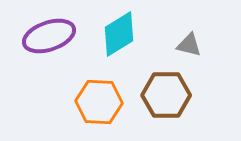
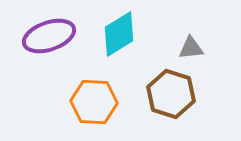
gray triangle: moved 2 px right, 3 px down; rotated 20 degrees counterclockwise
brown hexagon: moved 5 px right, 1 px up; rotated 18 degrees clockwise
orange hexagon: moved 5 px left
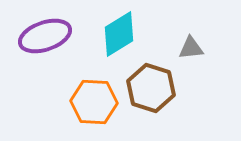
purple ellipse: moved 4 px left
brown hexagon: moved 20 px left, 6 px up
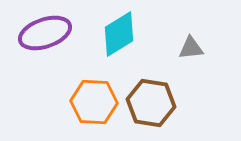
purple ellipse: moved 3 px up
brown hexagon: moved 15 px down; rotated 9 degrees counterclockwise
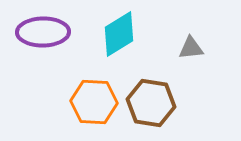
purple ellipse: moved 2 px left, 1 px up; rotated 18 degrees clockwise
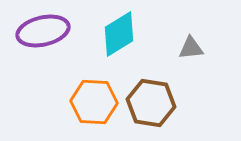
purple ellipse: moved 1 px up; rotated 12 degrees counterclockwise
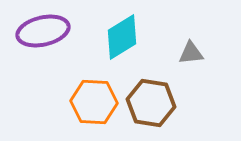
cyan diamond: moved 3 px right, 3 px down
gray triangle: moved 5 px down
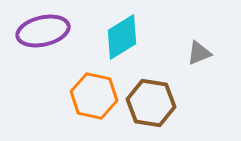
gray triangle: moved 8 px right; rotated 16 degrees counterclockwise
orange hexagon: moved 6 px up; rotated 9 degrees clockwise
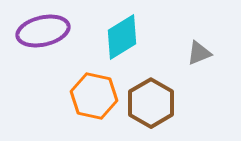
brown hexagon: rotated 21 degrees clockwise
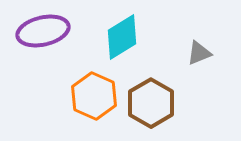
orange hexagon: rotated 12 degrees clockwise
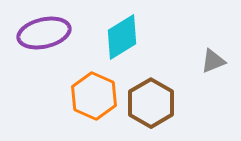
purple ellipse: moved 1 px right, 2 px down
gray triangle: moved 14 px right, 8 px down
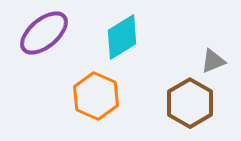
purple ellipse: rotated 27 degrees counterclockwise
orange hexagon: moved 2 px right
brown hexagon: moved 39 px right
